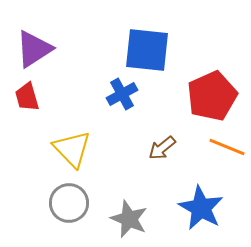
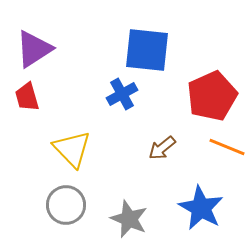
gray circle: moved 3 px left, 2 px down
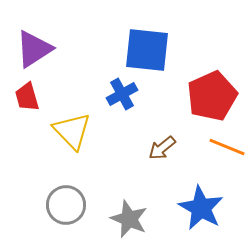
yellow triangle: moved 18 px up
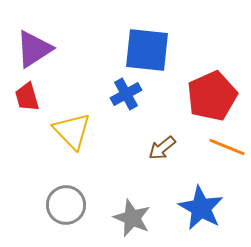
blue cross: moved 4 px right
gray star: moved 3 px right, 1 px up
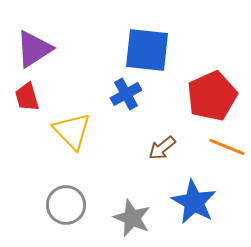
blue star: moved 7 px left, 6 px up
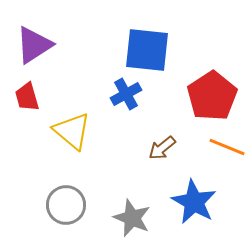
purple triangle: moved 4 px up
red pentagon: rotated 9 degrees counterclockwise
yellow triangle: rotated 6 degrees counterclockwise
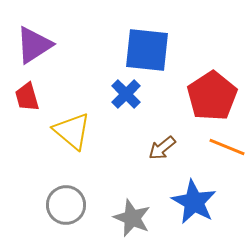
blue cross: rotated 16 degrees counterclockwise
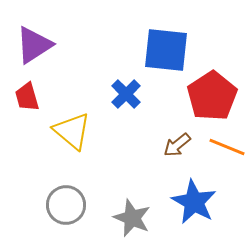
blue square: moved 19 px right
brown arrow: moved 15 px right, 3 px up
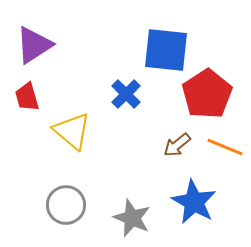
red pentagon: moved 5 px left, 2 px up
orange line: moved 2 px left
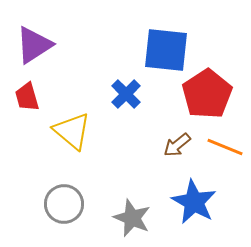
gray circle: moved 2 px left, 1 px up
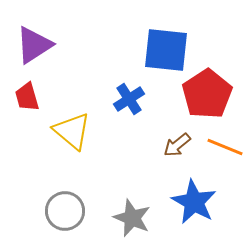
blue cross: moved 3 px right, 5 px down; rotated 12 degrees clockwise
gray circle: moved 1 px right, 7 px down
